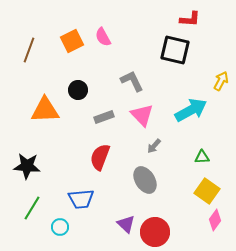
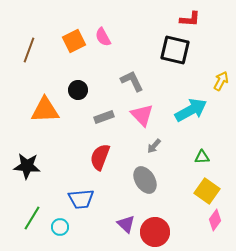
orange square: moved 2 px right
green line: moved 10 px down
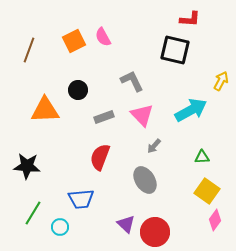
green line: moved 1 px right, 5 px up
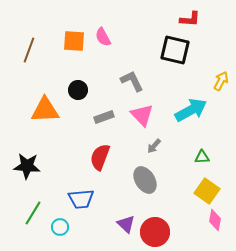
orange square: rotated 30 degrees clockwise
pink diamond: rotated 25 degrees counterclockwise
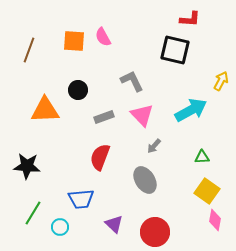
purple triangle: moved 12 px left
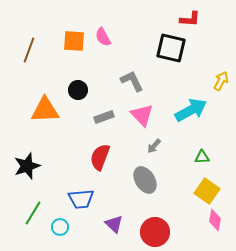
black square: moved 4 px left, 2 px up
black star: rotated 24 degrees counterclockwise
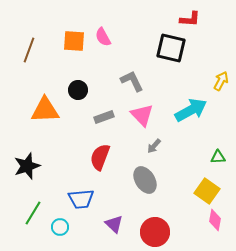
green triangle: moved 16 px right
